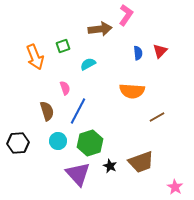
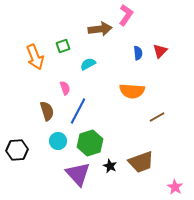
black hexagon: moved 1 px left, 7 px down
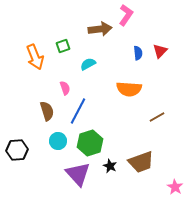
orange semicircle: moved 3 px left, 2 px up
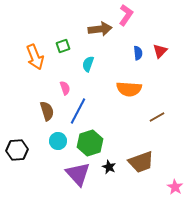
cyan semicircle: rotated 42 degrees counterclockwise
black star: moved 1 px left, 1 px down
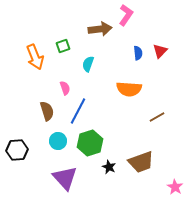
purple triangle: moved 13 px left, 4 px down
